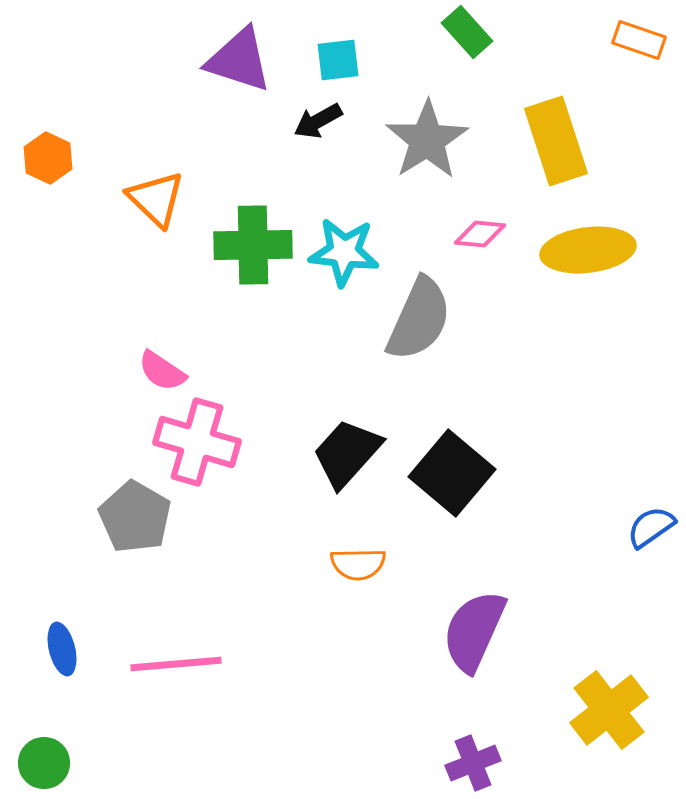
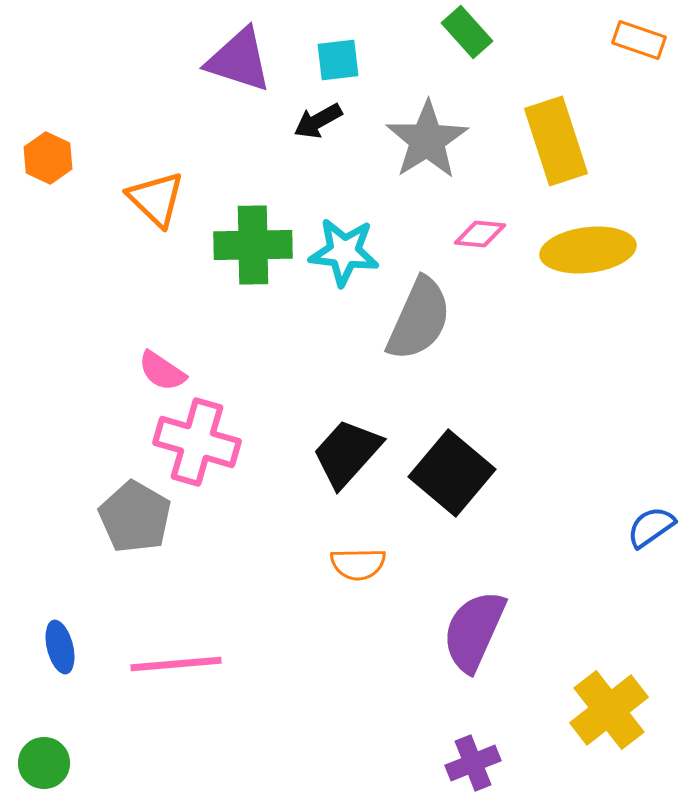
blue ellipse: moved 2 px left, 2 px up
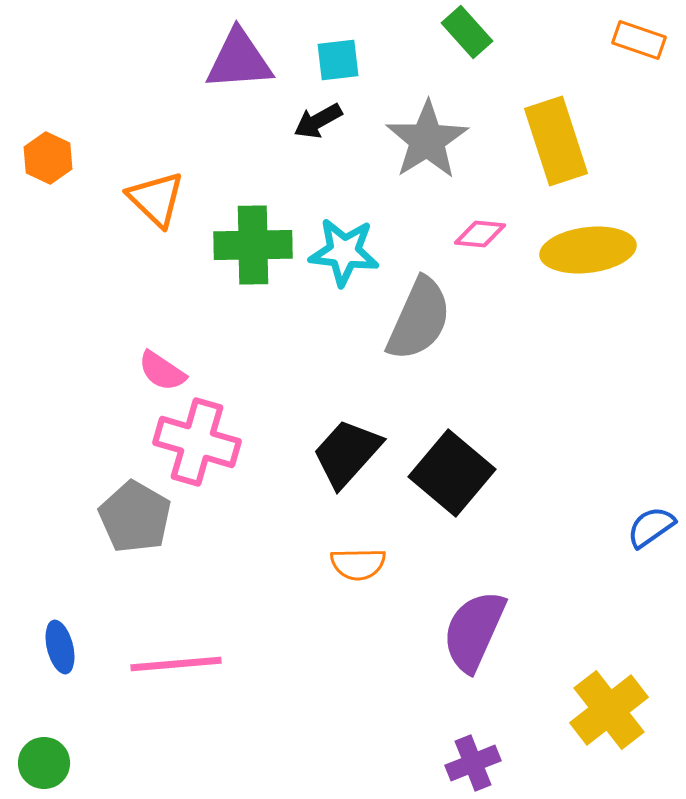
purple triangle: rotated 22 degrees counterclockwise
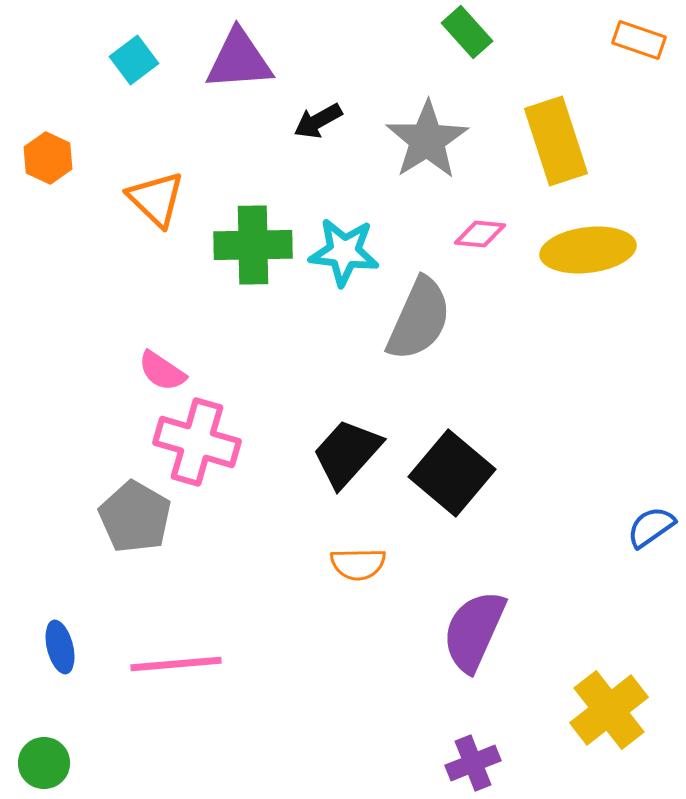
cyan square: moved 204 px left; rotated 30 degrees counterclockwise
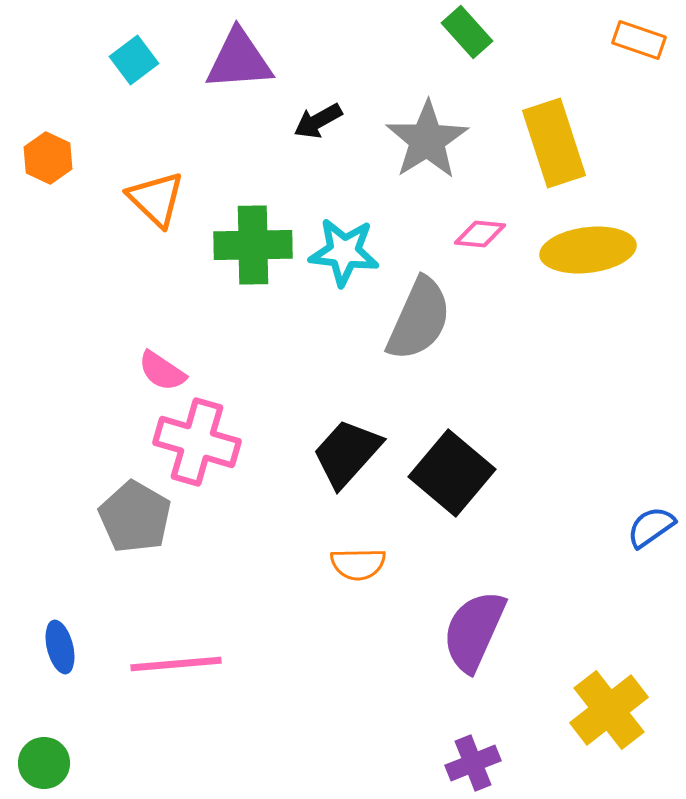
yellow rectangle: moved 2 px left, 2 px down
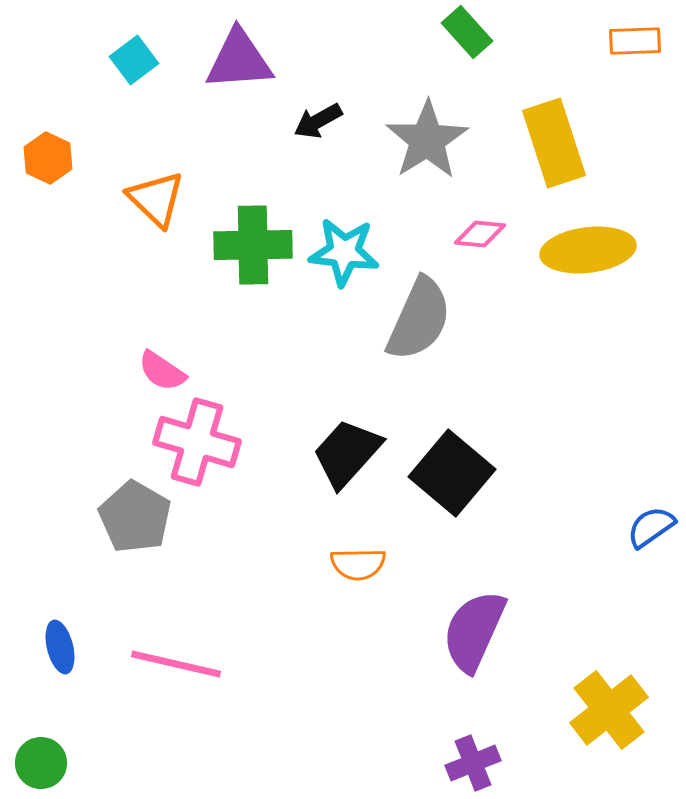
orange rectangle: moved 4 px left, 1 px down; rotated 21 degrees counterclockwise
pink line: rotated 18 degrees clockwise
green circle: moved 3 px left
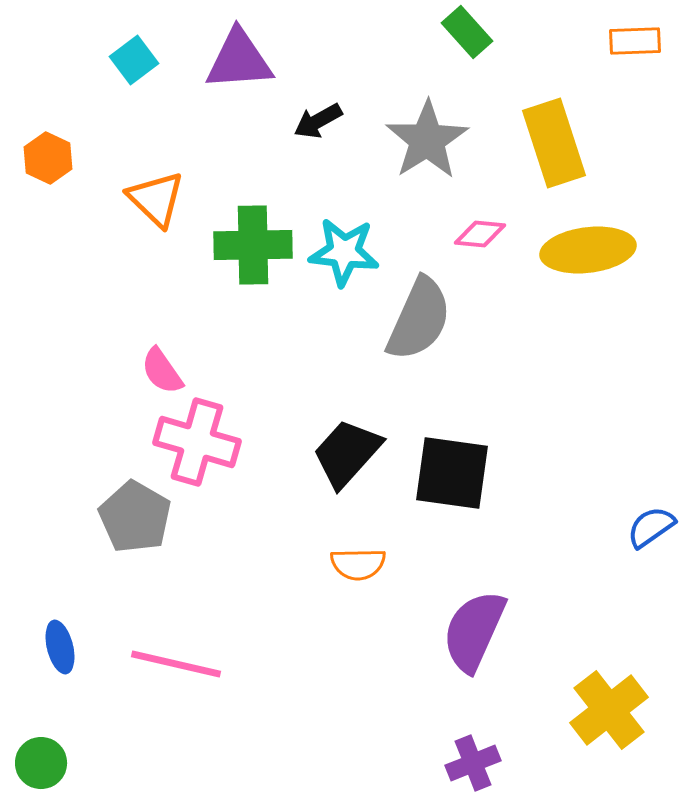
pink semicircle: rotated 21 degrees clockwise
black square: rotated 32 degrees counterclockwise
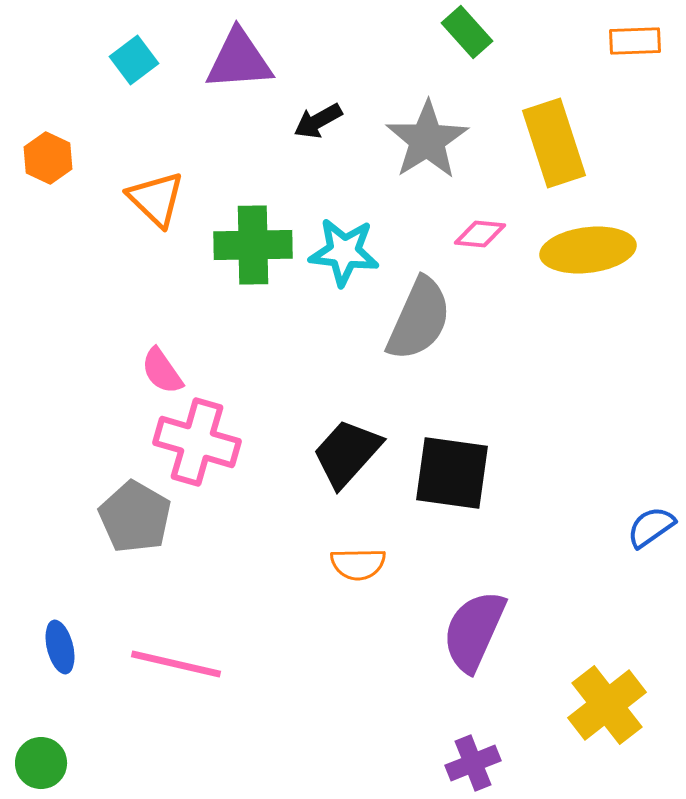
yellow cross: moved 2 px left, 5 px up
